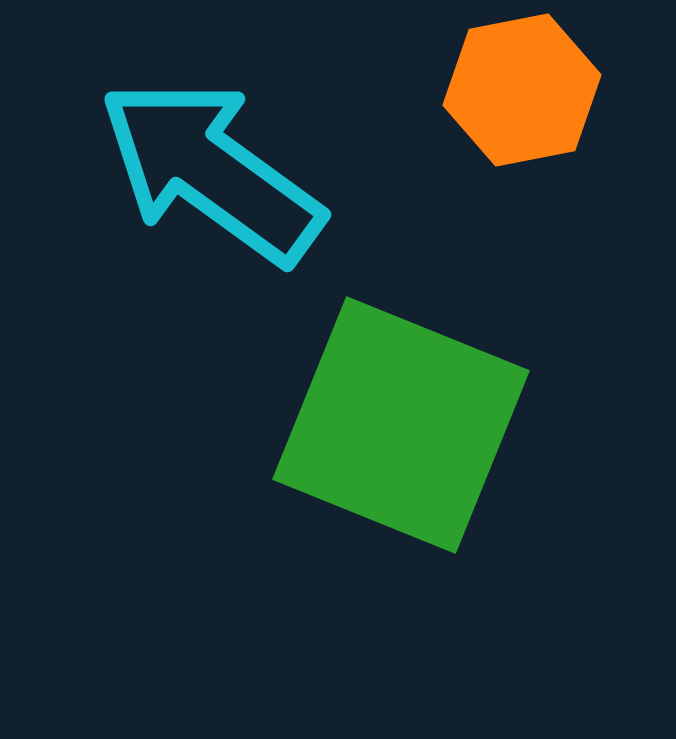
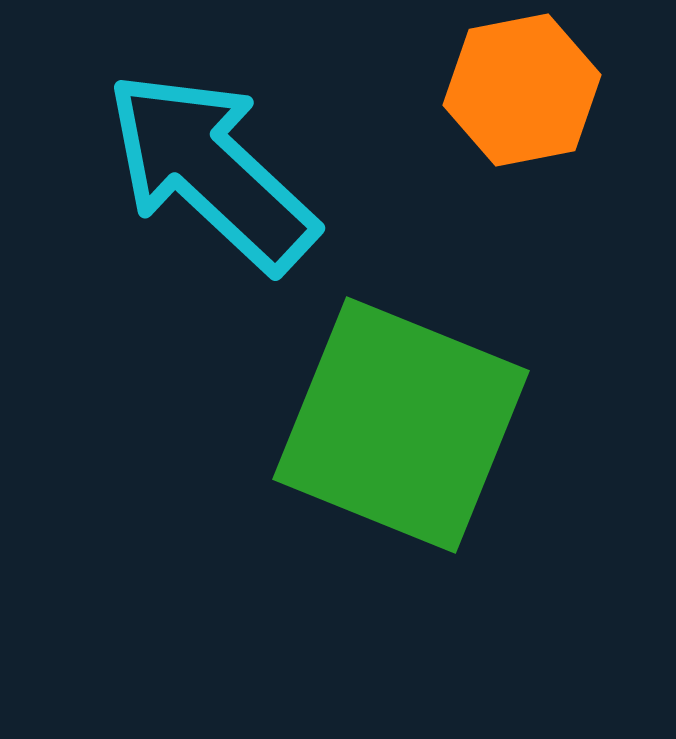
cyan arrow: rotated 7 degrees clockwise
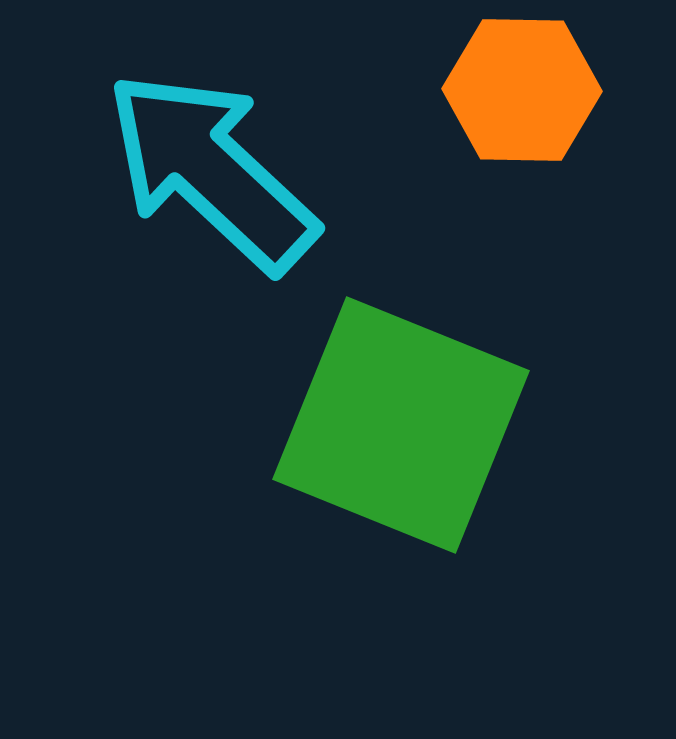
orange hexagon: rotated 12 degrees clockwise
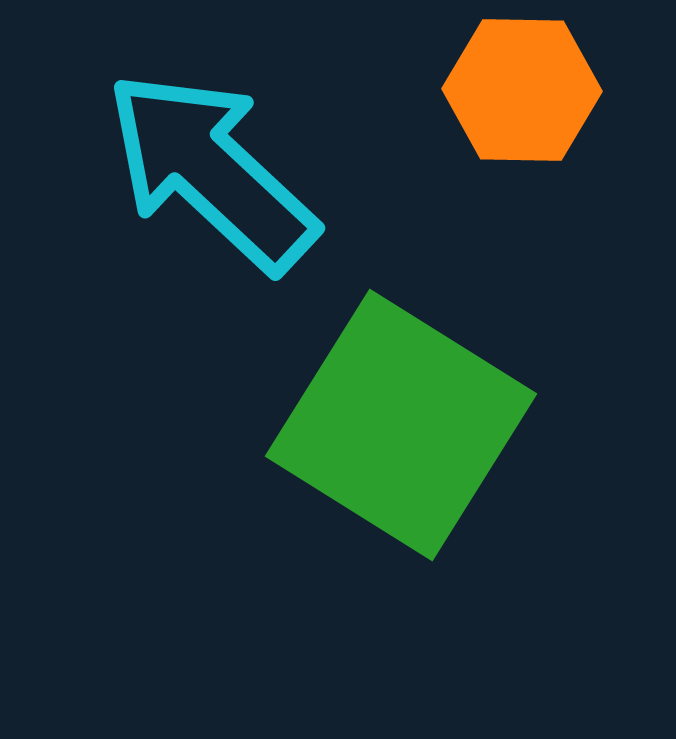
green square: rotated 10 degrees clockwise
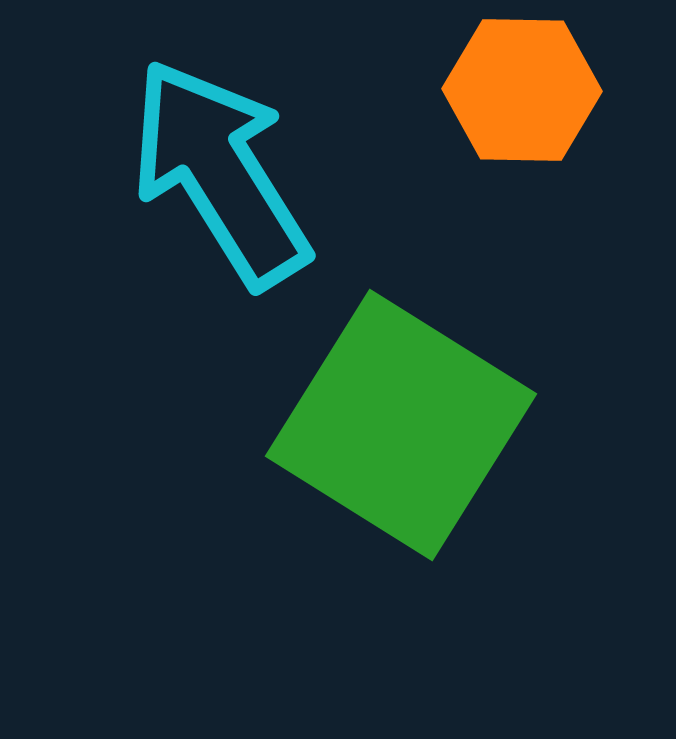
cyan arrow: moved 9 px right, 2 px down; rotated 15 degrees clockwise
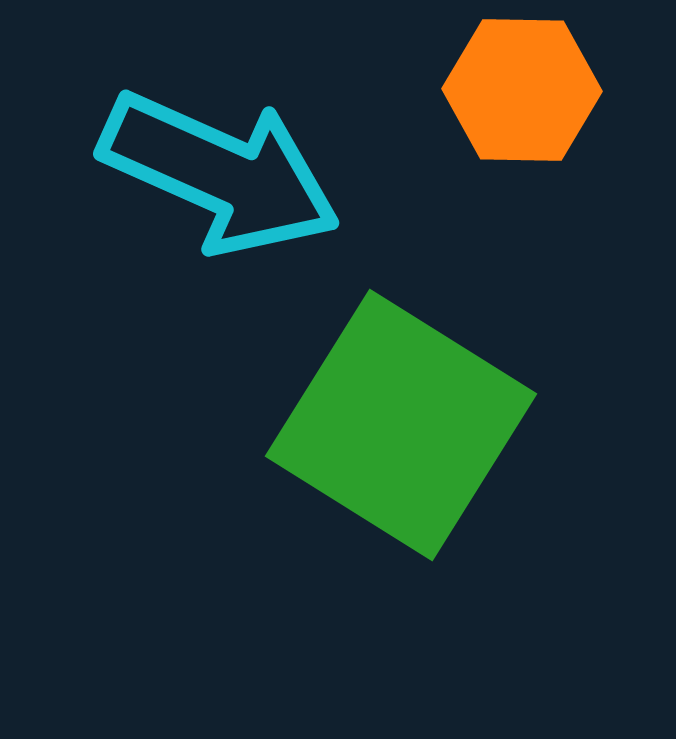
cyan arrow: rotated 146 degrees clockwise
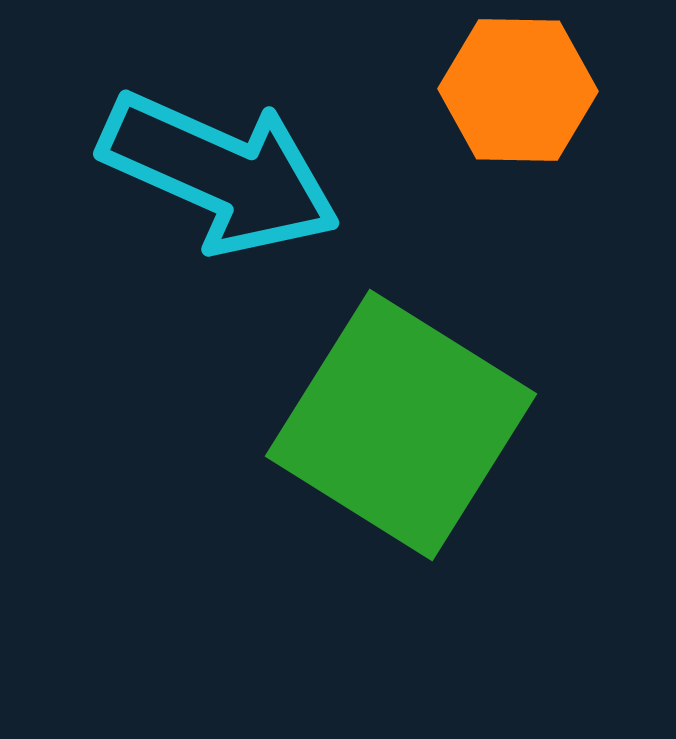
orange hexagon: moved 4 px left
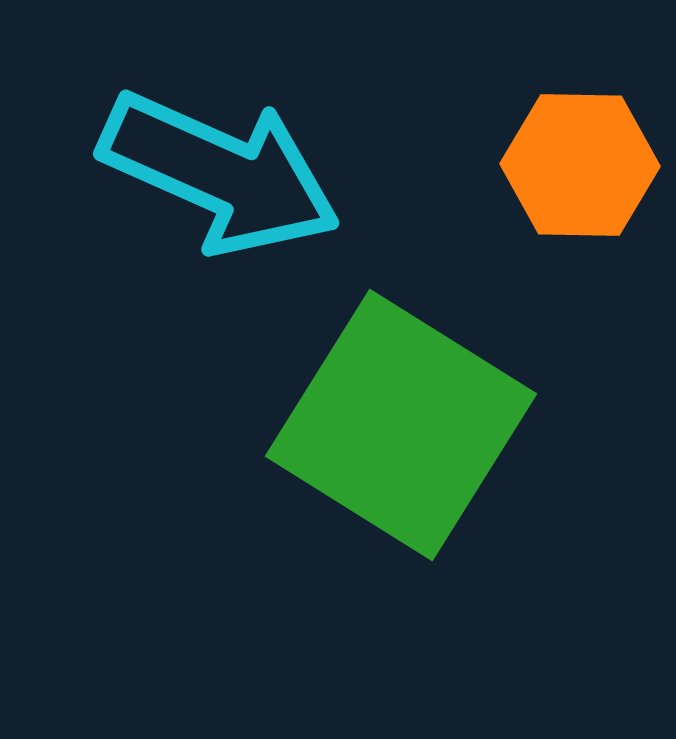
orange hexagon: moved 62 px right, 75 px down
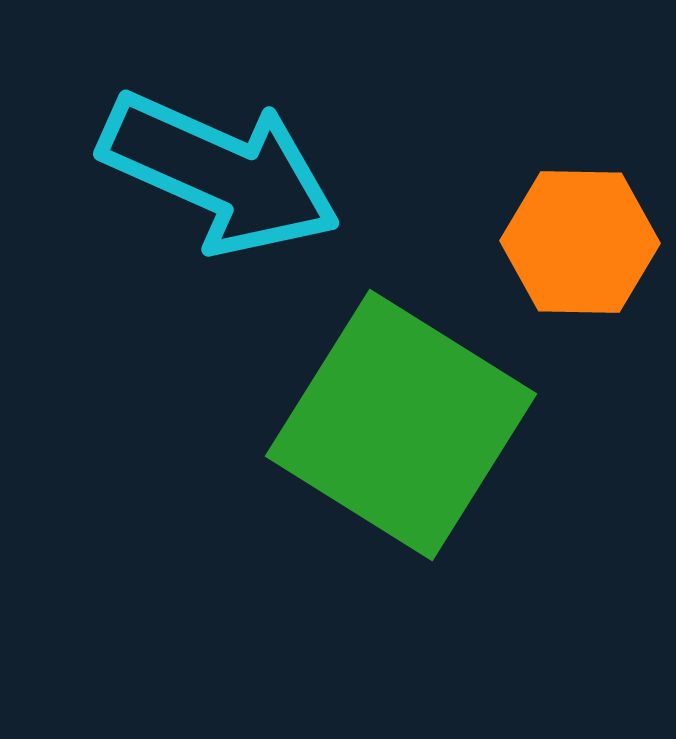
orange hexagon: moved 77 px down
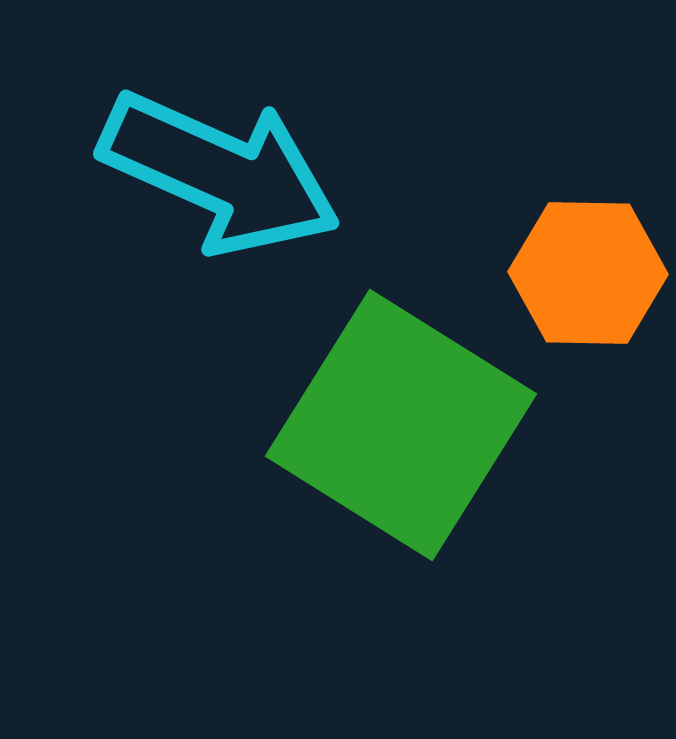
orange hexagon: moved 8 px right, 31 px down
